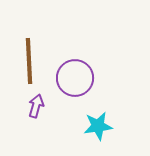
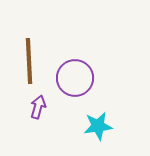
purple arrow: moved 2 px right, 1 px down
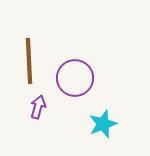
cyan star: moved 5 px right, 2 px up; rotated 12 degrees counterclockwise
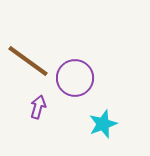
brown line: moved 1 px left; rotated 51 degrees counterclockwise
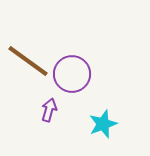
purple circle: moved 3 px left, 4 px up
purple arrow: moved 11 px right, 3 px down
